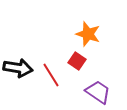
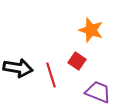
orange star: moved 3 px right, 4 px up
red line: rotated 15 degrees clockwise
purple trapezoid: rotated 12 degrees counterclockwise
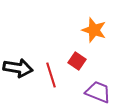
orange star: moved 3 px right
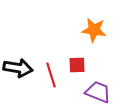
orange star: rotated 10 degrees counterclockwise
red square: moved 4 px down; rotated 36 degrees counterclockwise
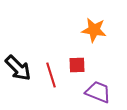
black arrow: rotated 36 degrees clockwise
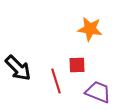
orange star: moved 4 px left, 1 px up
red line: moved 5 px right, 6 px down
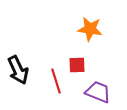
black arrow: moved 2 px down; rotated 20 degrees clockwise
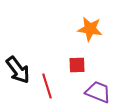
black arrow: rotated 12 degrees counterclockwise
red line: moved 9 px left, 5 px down
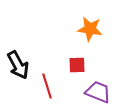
black arrow: moved 5 px up; rotated 8 degrees clockwise
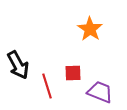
orange star: rotated 25 degrees clockwise
red square: moved 4 px left, 8 px down
purple trapezoid: moved 2 px right
